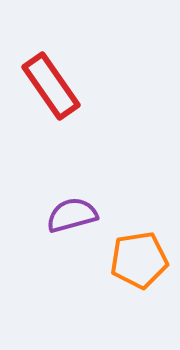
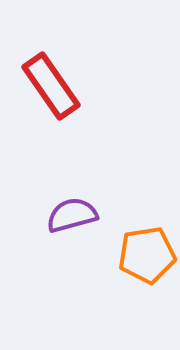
orange pentagon: moved 8 px right, 5 px up
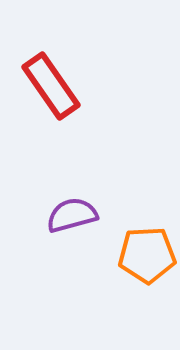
orange pentagon: rotated 6 degrees clockwise
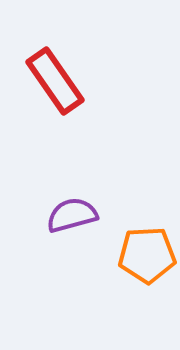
red rectangle: moved 4 px right, 5 px up
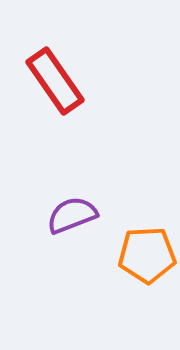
purple semicircle: rotated 6 degrees counterclockwise
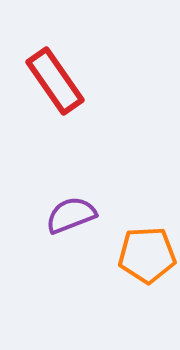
purple semicircle: moved 1 px left
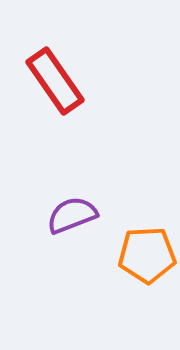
purple semicircle: moved 1 px right
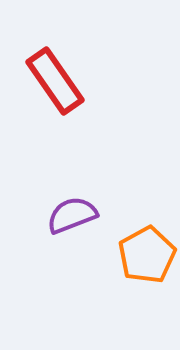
orange pentagon: rotated 26 degrees counterclockwise
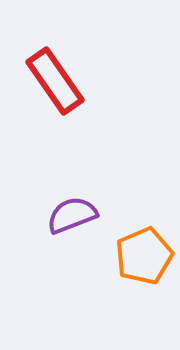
orange pentagon: moved 3 px left, 1 px down; rotated 6 degrees clockwise
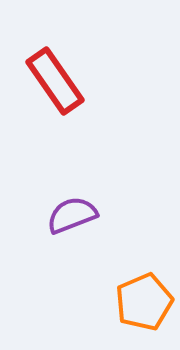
orange pentagon: moved 46 px down
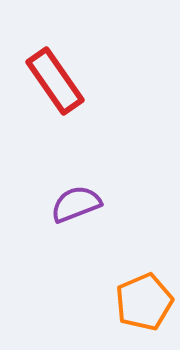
purple semicircle: moved 4 px right, 11 px up
